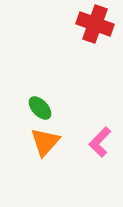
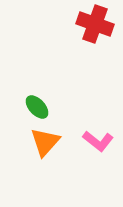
green ellipse: moved 3 px left, 1 px up
pink L-shape: moved 2 px left, 1 px up; rotated 96 degrees counterclockwise
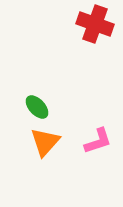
pink L-shape: rotated 56 degrees counterclockwise
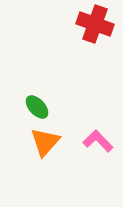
pink L-shape: rotated 116 degrees counterclockwise
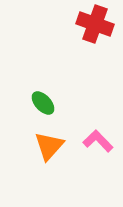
green ellipse: moved 6 px right, 4 px up
orange triangle: moved 4 px right, 4 px down
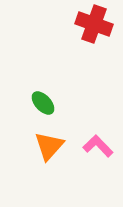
red cross: moved 1 px left
pink L-shape: moved 5 px down
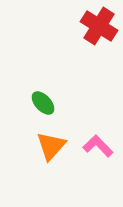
red cross: moved 5 px right, 2 px down; rotated 12 degrees clockwise
orange triangle: moved 2 px right
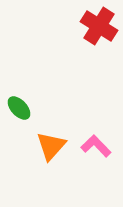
green ellipse: moved 24 px left, 5 px down
pink L-shape: moved 2 px left
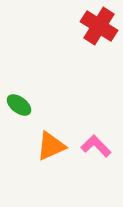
green ellipse: moved 3 px up; rotated 10 degrees counterclockwise
orange triangle: rotated 24 degrees clockwise
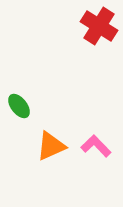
green ellipse: moved 1 px down; rotated 15 degrees clockwise
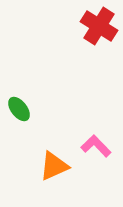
green ellipse: moved 3 px down
orange triangle: moved 3 px right, 20 px down
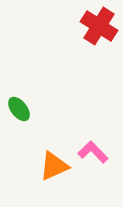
pink L-shape: moved 3 px left, 6 px down
